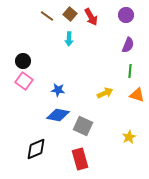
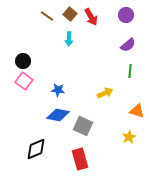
purple semicircle: rotated 28 degrees clockwise
orange triangle: moved 16 px down
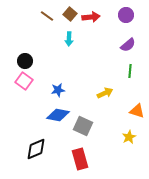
red arrow: rotated 66 degrees counterclockwise
black circle: moved 2 px right
blue star: rotated 16 degrees counterclockwise
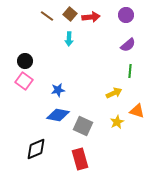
yellow arrow: moved 9 px right
yellow star: moved 12 px left, 15 px up
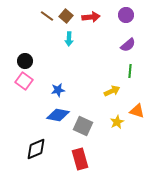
brown square: moved 4 px left, 2 px down
yellow arrow: moved 2 px left, 2 px up
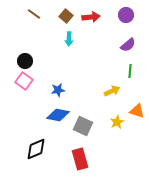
brown line: moved 13 px left, 2 px up
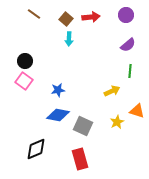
brown square: moved 3 px down
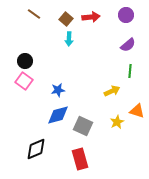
blue diamond: rotated 25 degrees counterclockwise
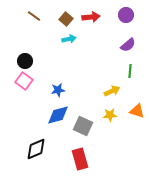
brown line: moved 2 px down
cyan arrow: rotated 104 degrees counterclockwise
yellow star: moved 7 px left, 7 px up; rotated 24 degrees clockwise
